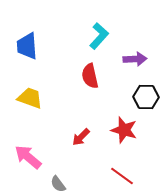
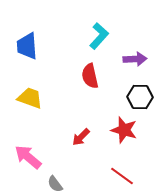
black hexagon: moved 6 px left
gray semicircle: moved 3 px left
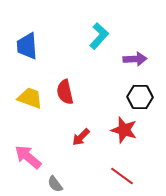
red semicircle: moved 25 px left, 16 px down
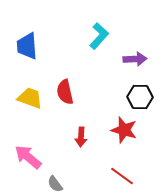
red arrow: rotated 42 degrees counterclockwise
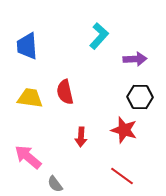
yellow trapezoid: rotated 12 degrees counterclockwise
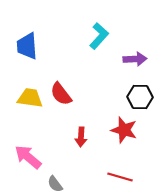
red semicircle: moved 4 px left, 2 px down; rotated 25 degrees counterclockwise
red line: moved 2 px left, 1 px down; rotated 20 degrees counterclockwise
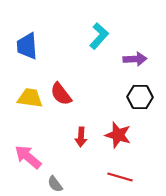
red star: moved 6 px left, 5 px down
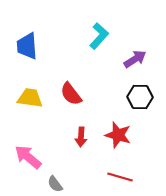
purple arrow: rotated 30 degrees counterclockwise
red semicircle: moved 10 px right
